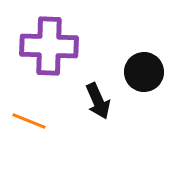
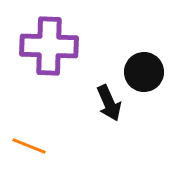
black arrow: moved 11 px right, 2 px down
orange line: moved 25 px down
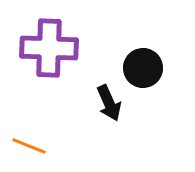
purple cross: moved 2 px down
black circle: moved 1 px left, 4 px up
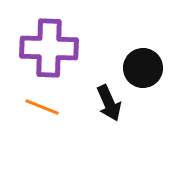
orange line: moved 13 px right, 39 px up
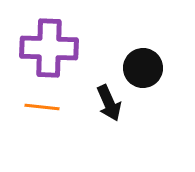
orange line: rotated 16 degrees counterclockwise
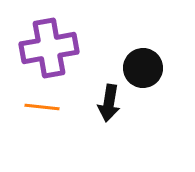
purple cross: rotated 12 degrees counterclockwise
black arrow: rotated 33 degrees clockwise
